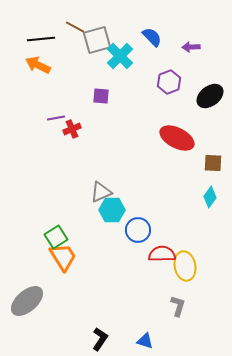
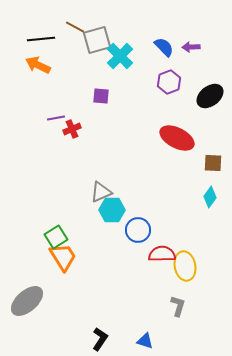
blue semicircle: moved 12 px right, 10 px down
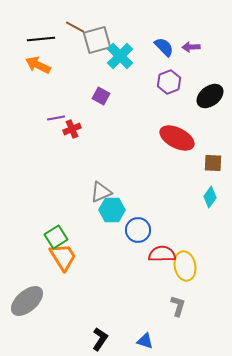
purple square: rotated 24 degrees clockwise
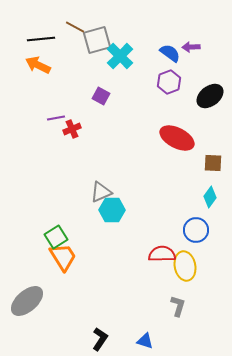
blue semicircle: moved 6 px right, 6 px down; rotated 10 degrees counterclockwise
blue circle: moved 58 px right
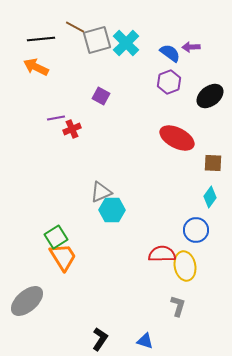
cyan cross: moved 6 px right, 13 px up
orange arrow: moved 2 px left, 2 px down
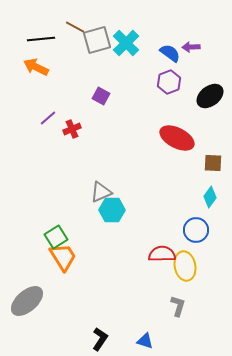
purple line: moved 8 px left; rotated 30 degrees counterclockwise
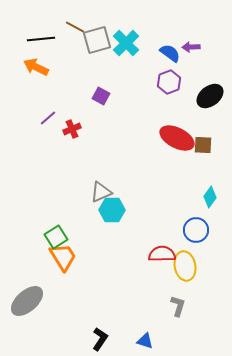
brown square: moved 10 px left, 18 px up
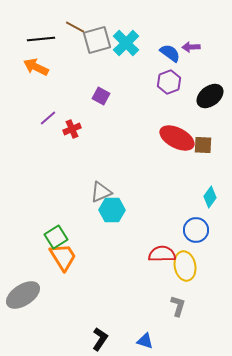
gray ellipse: moved 4 px left, 6 px up; rotated 8 degrees clockwise
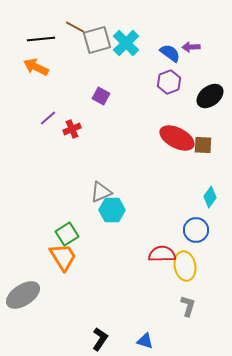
green square: moved 11 px right, 3 px up
gray L-shape: moved 10 px right
